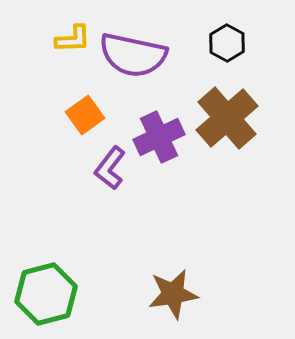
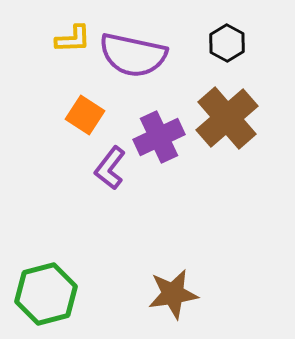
orange square: rotated 21 degrees counterclockwise
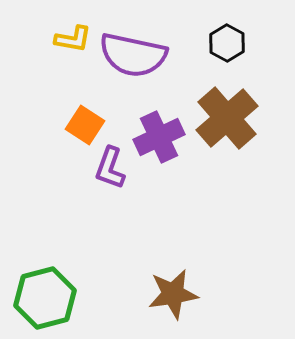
yellow L-shape: rotated 12 degrees clockwise
orange square: moved 10 px down
purple L-shape: rotated 18 degrees counterclockwise
green hexagon: moved 1 px left, 4 px down
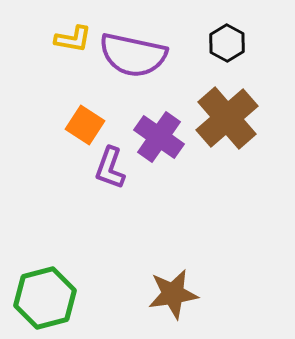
purple cross: rotated 30 degrees counterclockwise
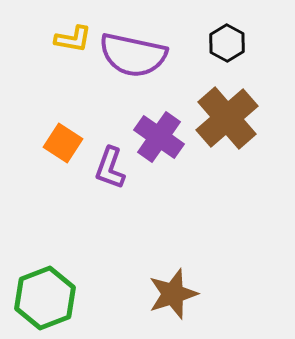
orange square: moved 22 px left, 18 px down
brown star: rotated 9 degrees counterclockwise
green hexagon: rotated 6 degrees counterclockwise
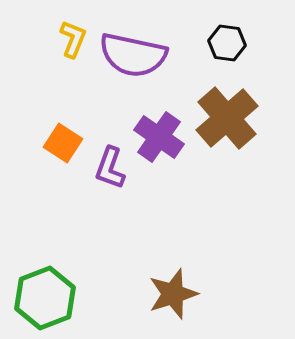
yellow L-shape: rotated 78 degrees counterclockwise
black hexagon: rotated 21 degrees counterclockwise
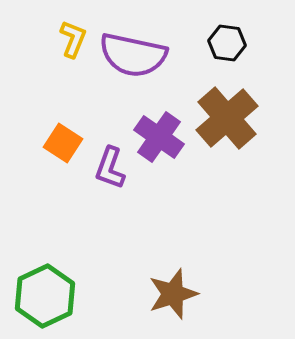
green hexagon: moved 2 px up; rotated 4 degrees counterclockwise
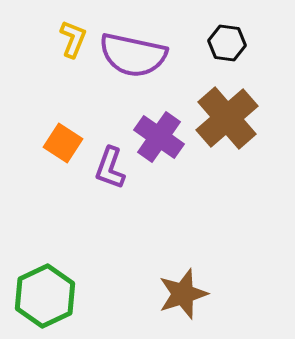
brown star: moved 10 px right
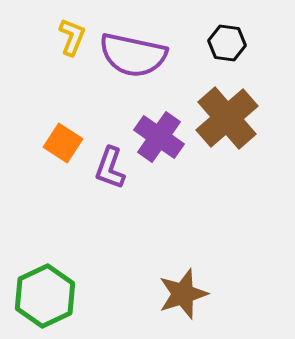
yellow L-shape: moved 1 px left, 2 px up
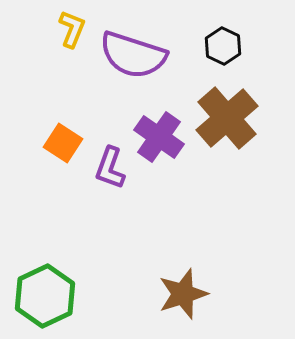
yellow L-shape: moved 8 px up
black hexagon: moved 4 px left, 3 px down; rotated 18 degrees clockwise
purple semicircle: rotated 6 degrees clockwise
